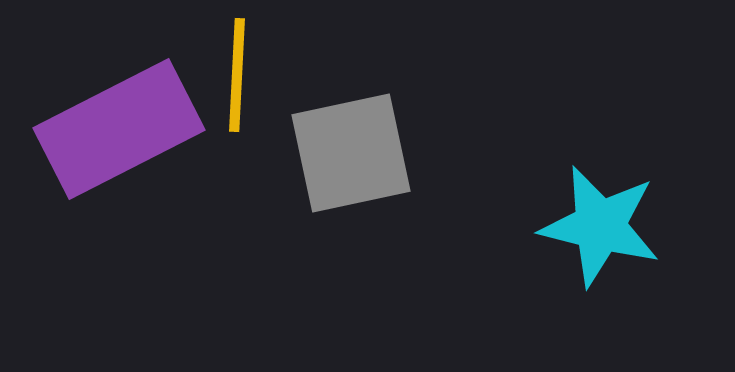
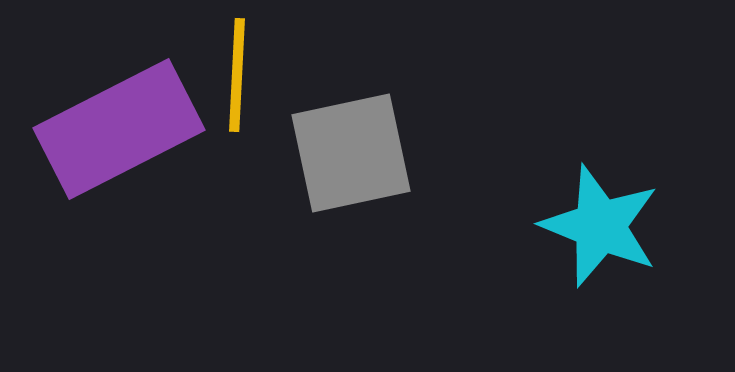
cyan star: rotated 8 degrees clockwise
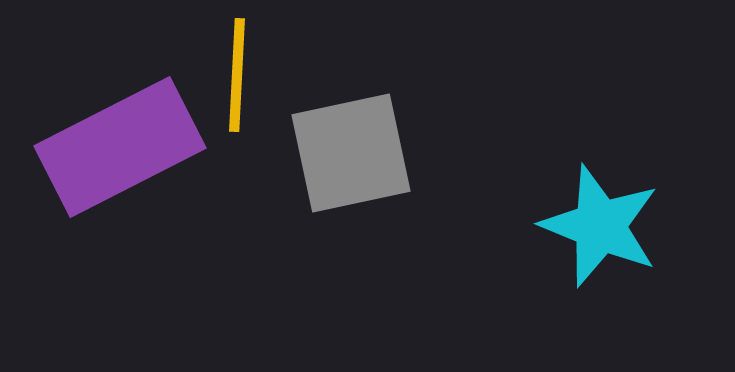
purple rectangle: moved 1 px right, 18 px down
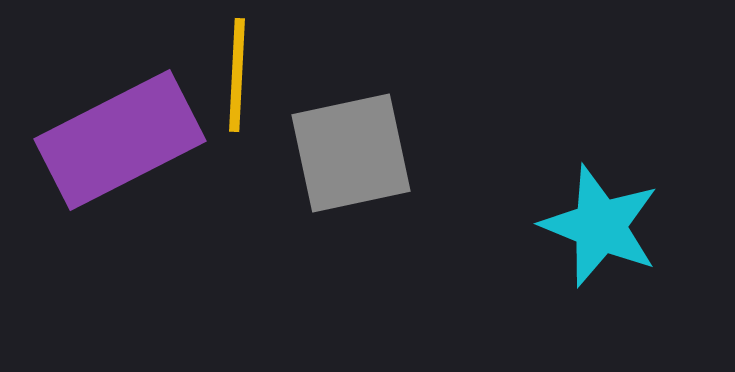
purple rectangle: moved 7 px up
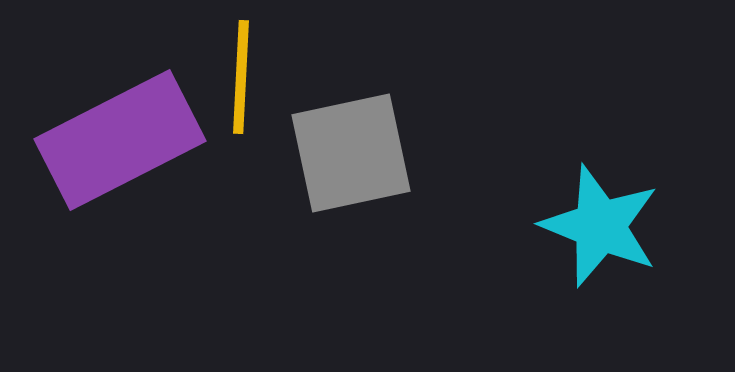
yellow line: moved 4 px right, 2 px down
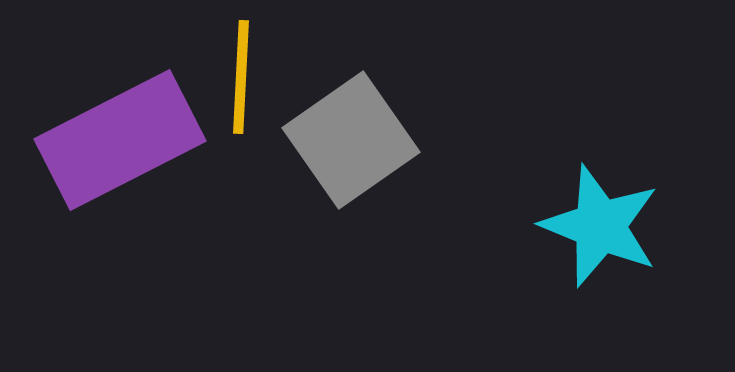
gray square: moved 13 px up; rotated 23 degrees counterclockwise
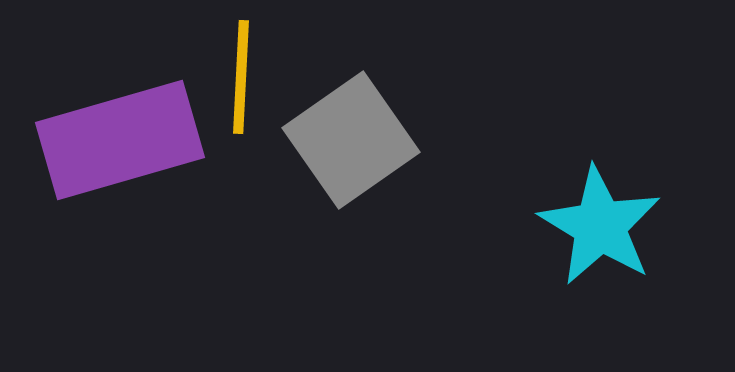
purple rectangle: rotated 11 degrees clockwise
cyan star: rotated 9 degrees clockwise
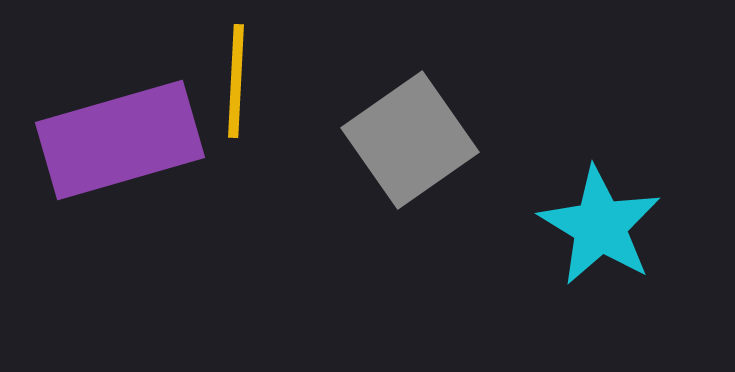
yellow line: moved 5 px left, 4 px down
gray square: moved 59 px right
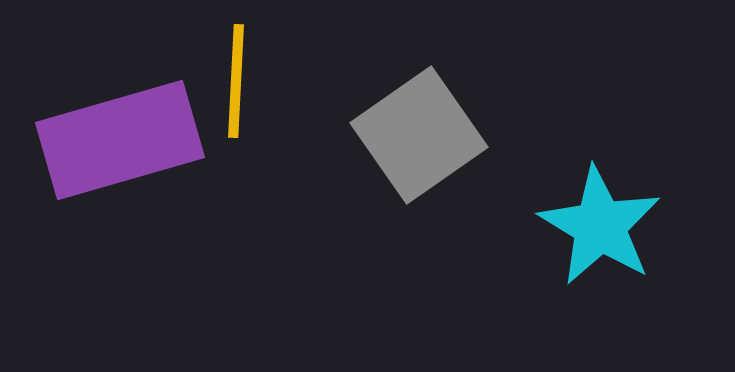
gray square: moved 9 px right, 5 px up
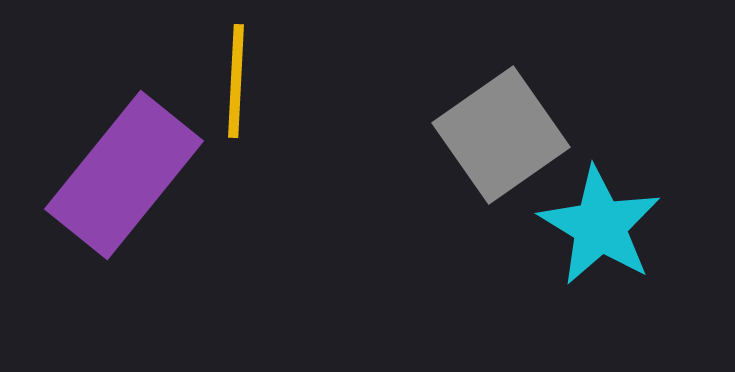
gray square: moved 82 px right
purple rectangle: moved 4 px right, 35 px down; rotated 35 degrees counterclockwise
